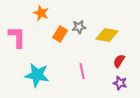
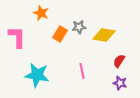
yellow diamond: moved 3 px left
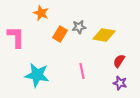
pink L-shape: moved 1 px left
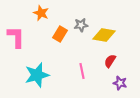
gray star: moved 2 px right, 2 px up
red semicircle: moved 9 px left
cyan star: rotated 25 degrees counterclockwise
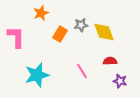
orange star: rotated 28 degrees clockwise
yellow diamond: moved 3 px up; rotated 60 degrees clockwise
red semicircle: rotated 56 degrees clockwise
pink line: rotated 21 degrees counterclockwise
purple star: moved 2 px up
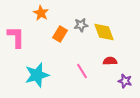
orange star: rotated 21 degrees counterclockwise
purple star: moved 5 px right
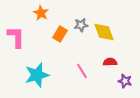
red semicircle: moved 1 px down
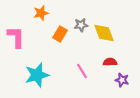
orange star: rotated 28 degrees clockwise
yellow diamond: moved 1 px down
purple star: moved 3 px left, 1 px up
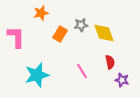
red semicircle: rotated 80 degrees clockwise
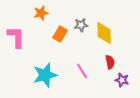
yellow diamond: rotated 20 degrees clockwise
cyan star: moved 8 px right
